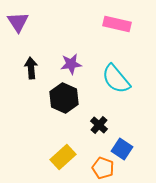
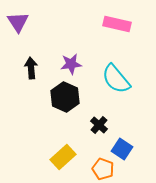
black hexagon: moved 1 px right, 1 px up
orange pentagon: moved 1 px down
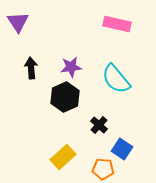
purple star: moved 3 px down
black hexagon: rotated 12 degrees clockwise
orange pentagon: rotated 15 degrees counterclockwise
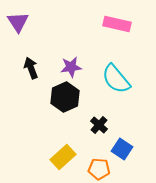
black arrow: rotated 15 degrees counterclockwise
orange pentagon: moved 4 px left
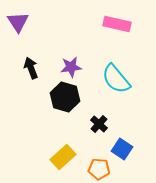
black hexagon: rotated 20 degrees counterclockwise
black cross: moved 1 px up
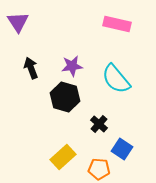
purple star: moved 1 px right, 1 px up
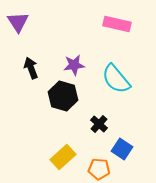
purple star: moved 2 px right, 1 px up
black hexagon: moved 2 px left, 1 px up
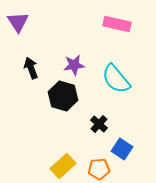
yellow rectangle: moved 9 px down
orange pentagon: rotated 10 degrees counterclockwise
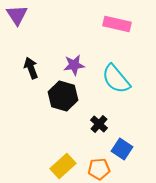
purple triangle: moved 1 px left, 7 px up
